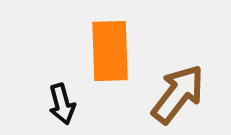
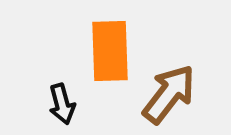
brown arrow: moved 9 px left
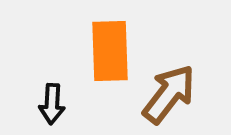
black arrow: moved 10 px left; rotated 18 degrees clockwise
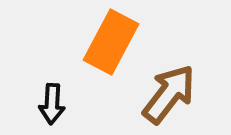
orange rectangle: moved 1 px right, 9 px up; rotated 30 degrees clockwise
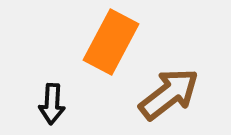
brown arrow: rotated 14 degrees clockwise
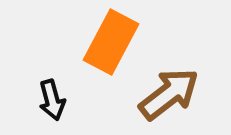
black arrow: moved 4 px up; rotated 18 degrees counterclockwise
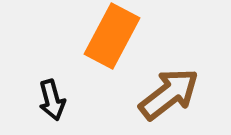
orange rectangle: moved 1 px right, 6 px up
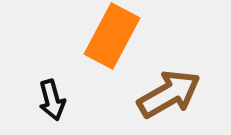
brown arrow: rotated 8 degrees clockwise
